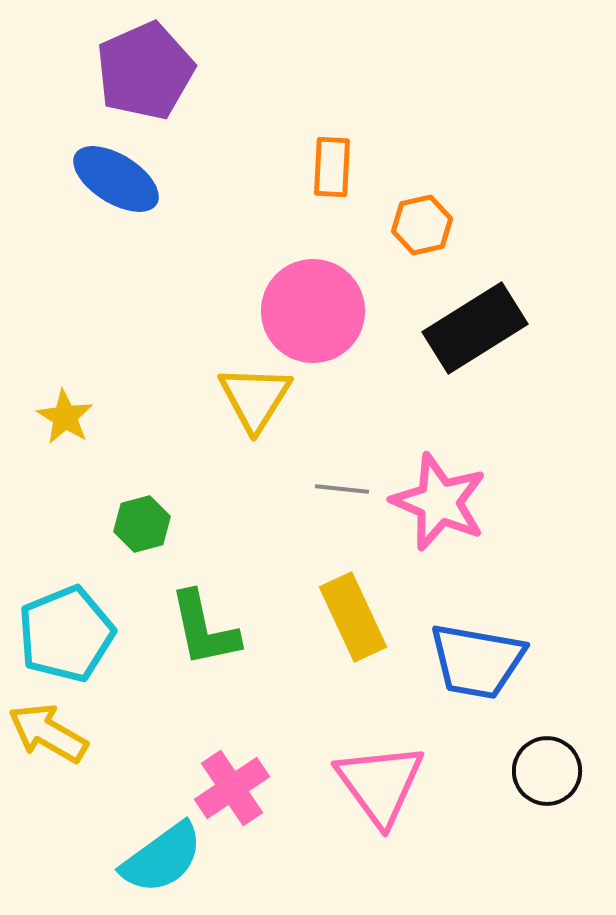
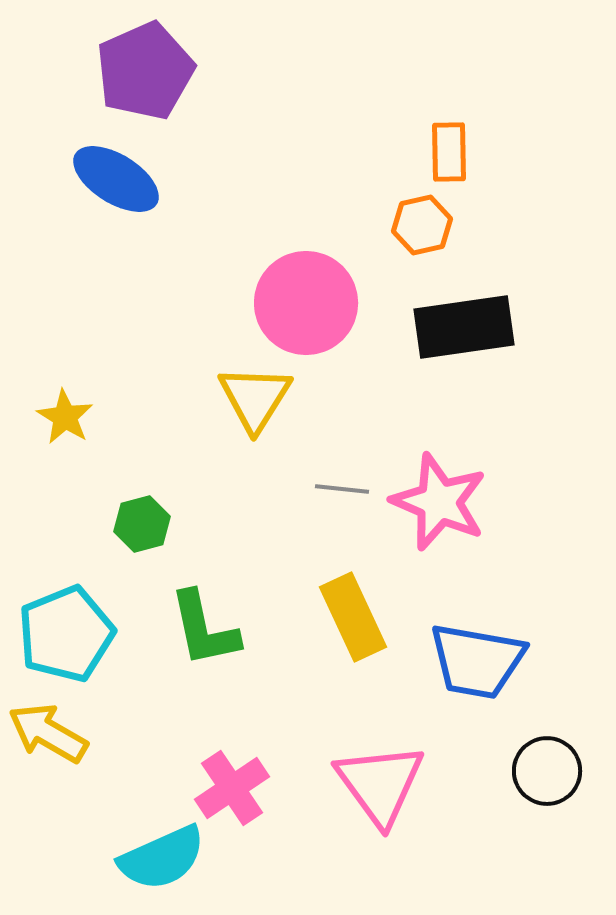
orange rectangle: moved 117 px right, 15 px up; rotated 4 degrees counterclockwise
pink circle: moved 7 px left, 8 px up
black rectangle: moved 11 px left, 1 px up; rotated 24 degrees clockwise
cyan semicircle: rotated 12 degrees clockwise
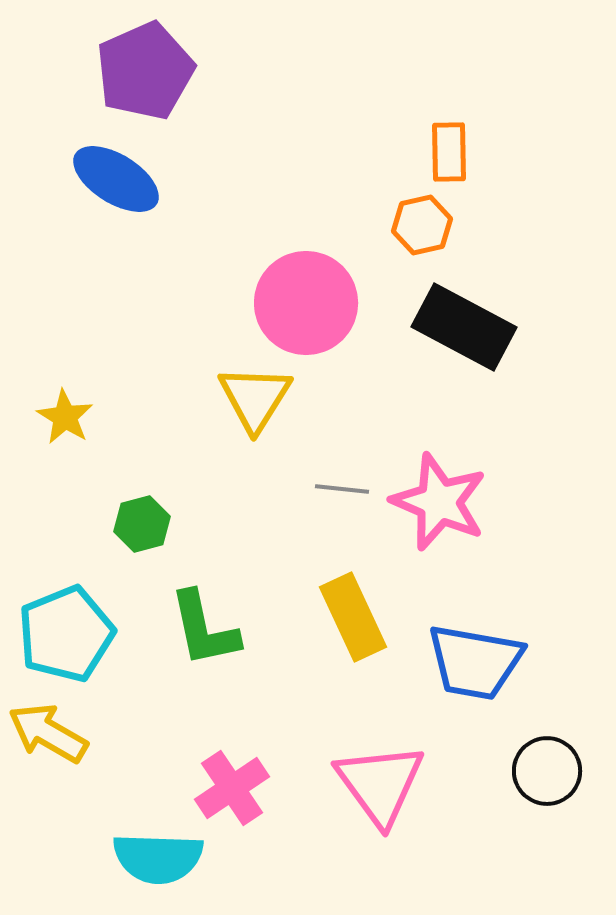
black rectangle: rotated 36 degrees clockwise
blue trapezoid: moved 2 px left, 1 px down
cyan semicircle: moved 4 px left; rotated 26 degrees clockwise
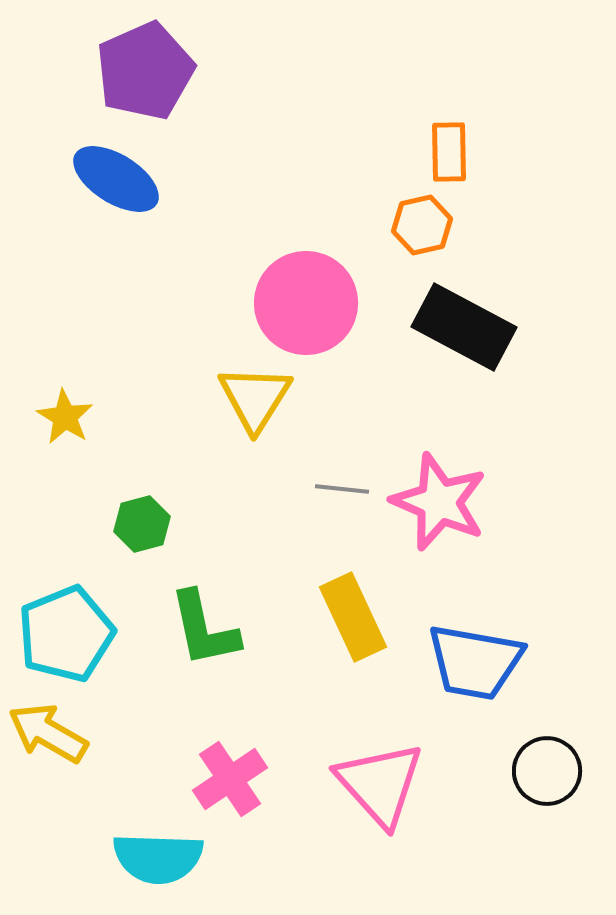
pink triangle: rotated 6 degrees counterclockwise
pink cross: moved 2 px left, 9 px up
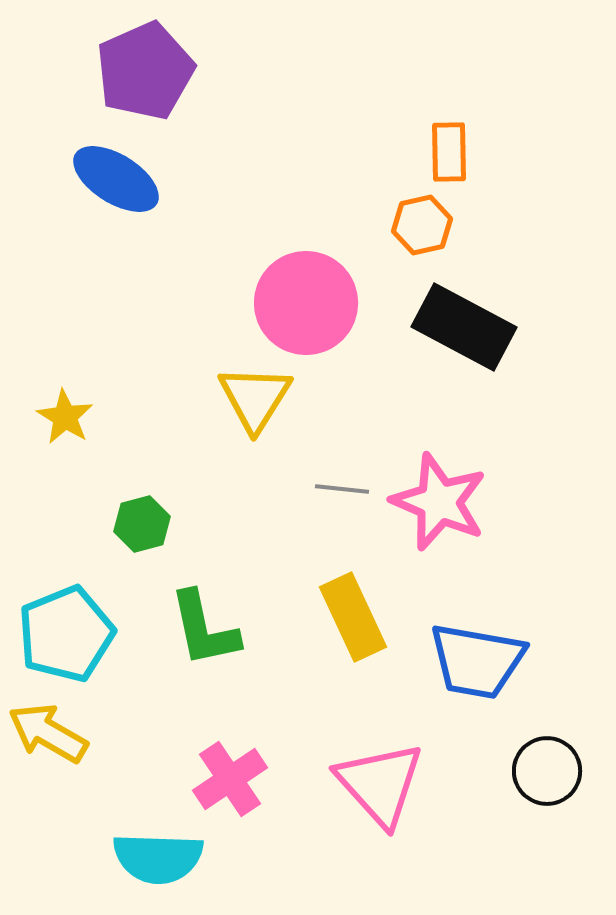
blue trapezoid: moved 2 px right, 1 px up
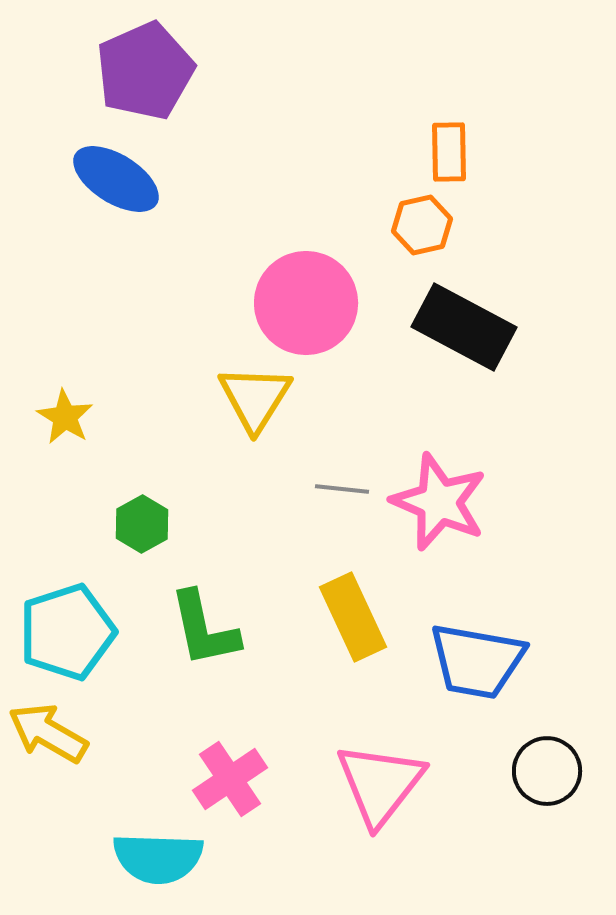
green hexagon: rotated 14 degrees counterclockwise
cyan pentagon: moved 1 px right, 2 px up; rotated 4 degrees clockwise
pink triangle: rotated 20 degrees clockwise
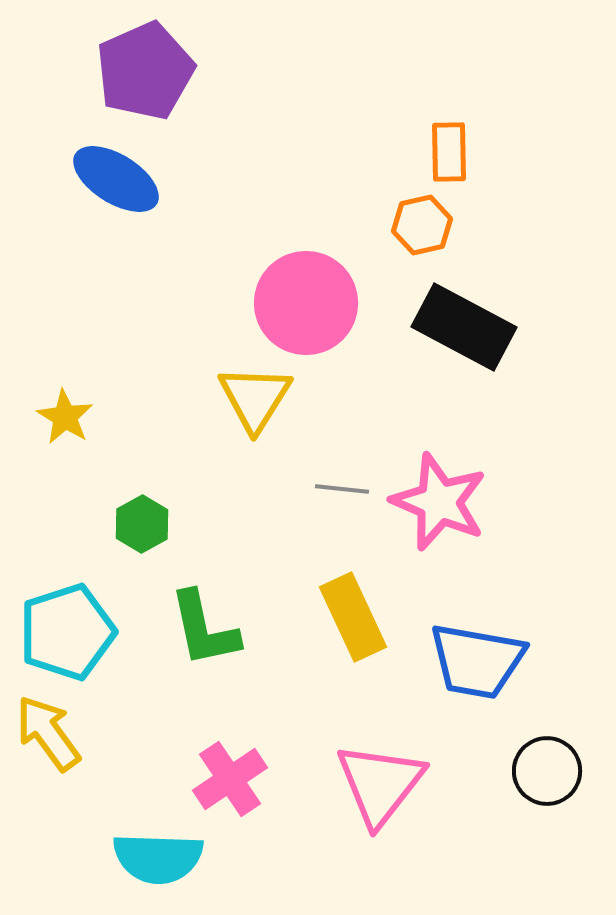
yellow arrow: rotated 24 degrees clockwise
